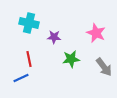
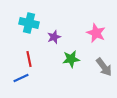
purple star: rotated 24 degrees counterclockwise
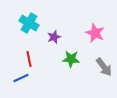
cyan cross: rotated 18 degrees clockwise
pink star: moved 1 px left
green star: rotated 12 degrees clockwise
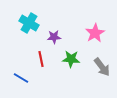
pink star: rotated 18 degrees clockwise
purple star: rotated 16 degrees clockwise
red line: moved 12 px right
gray arrow: moved 2 px left
blue line: rotated 56 degrees clockwise
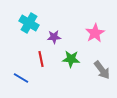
gray arrow: moved 3 px down
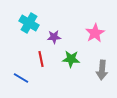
gray arrow: rotated 42 degrees clockwise
